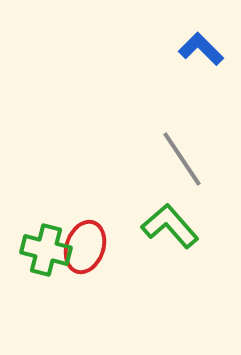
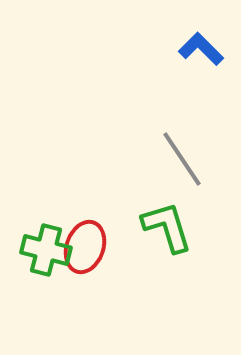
green L-shape: moved 3 px left, 1 px down; rotated 24 degrees clockwise
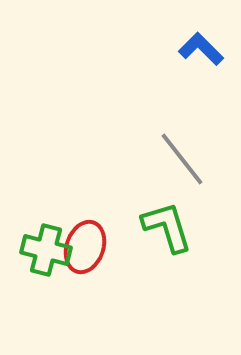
gray line: rotated 4 degrees counterclockwise
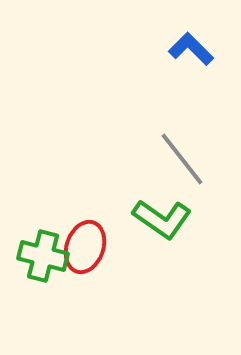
blue L-shape: moved 10 px left
green L-shape: moved 5 px left, 8 px up; rotated 142 degrees clockwise
green cross: moved 3 px left, 6 px down
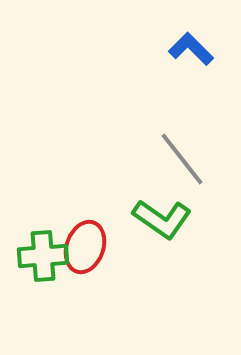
green cross: rotated 18 degrees counterclockwise
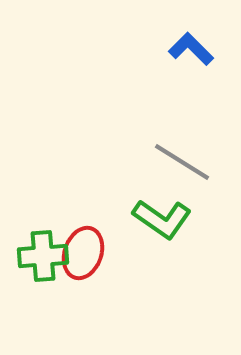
gray line: moved 3 px down; rotated 20 degrees counterclockwise
red ellipse: moved 2 px left, 6 px down
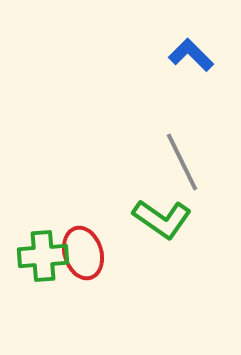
blue L-shape: moved 6 px down
gray line: rotated 32 degrees clockwise
red ellipse: rotated 36 degrees counterclockwise
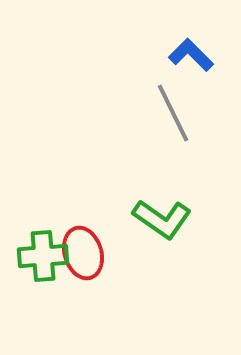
gray line: moved 9 px left, 49 px up
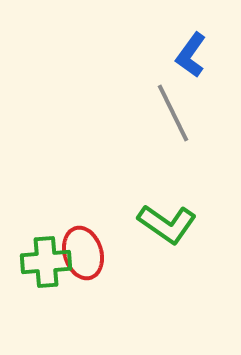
blue L-shape: rotated 99 degrees counterclockwise
green L-shape: moved 5 px right, 5 px down
green cross: moved 3 px right, 6 px down
